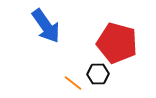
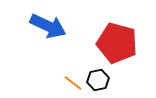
blue arrow: moved 2 px right; rotated 30 degrees counterclockwise
black hexagon: moved 6 px down; rotated 10 degrees counterclockwise
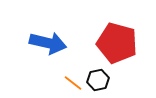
blue arrow: moved 17 px down; rotated 12 degrees counterclockwise
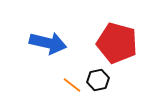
orange line: moved 1 px left, 2 px down
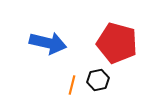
orange line: rotated 66 degrees clockwise
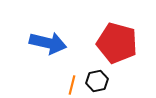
black hexagon: moved 1 px left, 1 px down
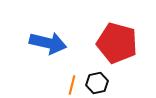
black hexagon: moved 2 px down
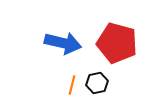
blue arrow: moved 15 px right
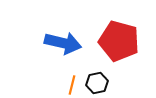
red pentagon: moved 2 px right, 2 px up
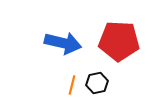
red pentagon: rotated 12 degrees counterclockwise
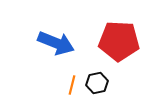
blue arrow: moved 7 px left; rotated 9 degrees clockwise
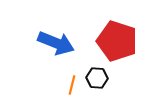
red pentagon: moved 2 px left; rotated 15 degrees clockwise
black hexagon: moved 5 px up; rotated 15 degrees clockwise
